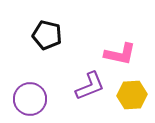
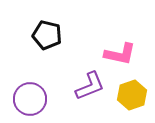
yellow hexagon: rotated 16 degrees counterclockwise
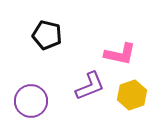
purple circle: moved 1 px right, 2 px down
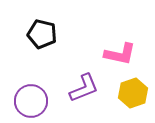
black pentagon: moved 5 px left, 1 px up
purple L-shape: moved 6 px left, 2 px down
yellow hexagon: moved 1 px right, 2 px up
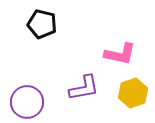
black pentagon: moved 10 px up
purple L-shape: rotated 12 degrees clockwise
purple circle: moved 4 px left, 1 px down
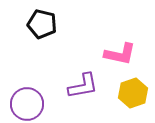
purple L-shape: moved 1 px left, 2 px up
purple circle: moved 2 px down
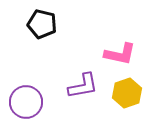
yellow hexagon: moved 6 px left
purple circle: moved 1 px left, 2 px up
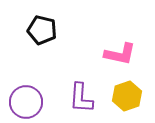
black pentagon: moved 6 px down
purple L-shape: moved 2 px left, 12 px down; rotated 104 degrees clockwise
yellow hexagon: moved 3 px down
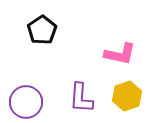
black pentagon: rotated 24 degrees clockwise
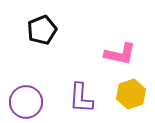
black pentagon: rotated 12 degrees clockwise
yellow hexagon: moved 4 px right, 2 px up
